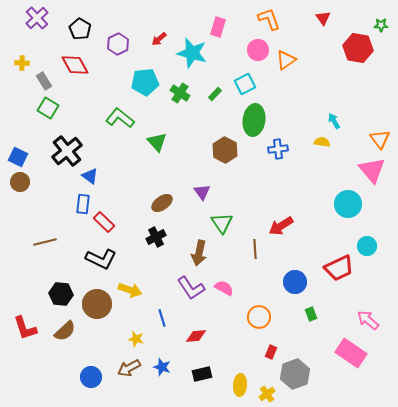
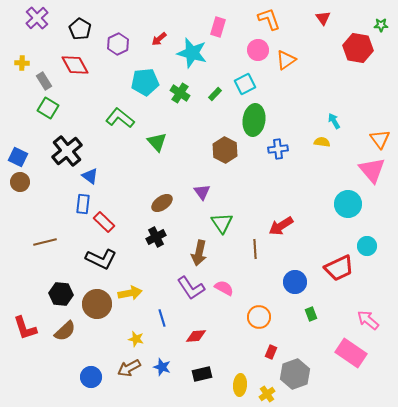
yellow arrow at (130, 290): moved 3 px down; rotated 30 degrees counterclockwise
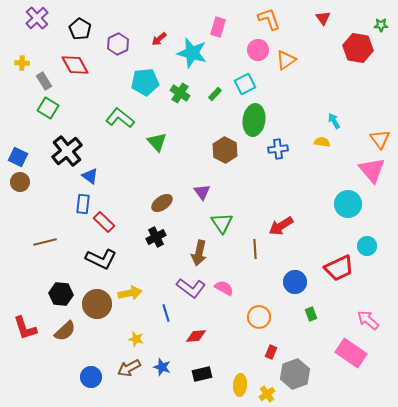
purple L-shape at (191, 288): rotated 20 degrees counterclockwise
blue line at (162, 318): moved 4 px right, 5 px up
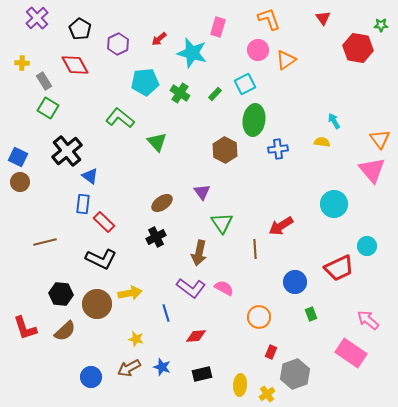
cyan circle at (348, 204): moved 14 px left
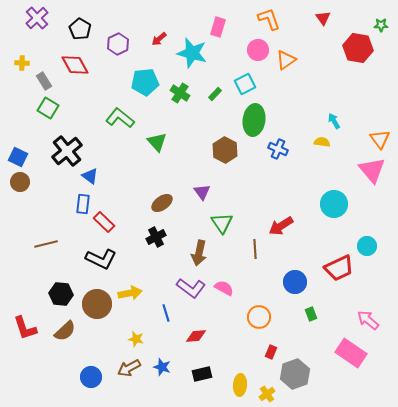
blue cross at (278, 149): rotated 30 degrees clockwise
brown line at (45, 242): moved 1 px right, 2 px down
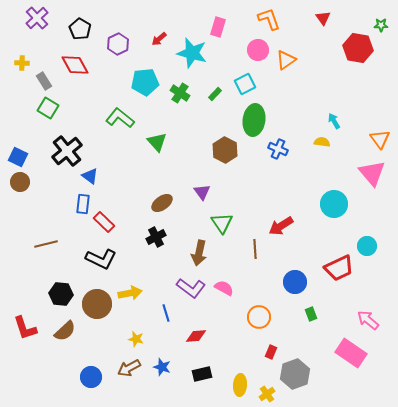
pink triangle at (372, 170): moved 3 px down
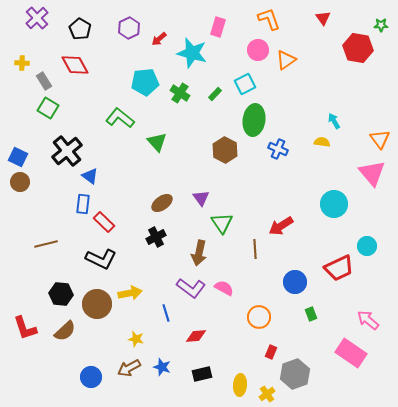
purple hexagon at (118, 44): moved 11 px right, 16 px up
purple triangle at (202, 192): moved 1 px left, 6 px down
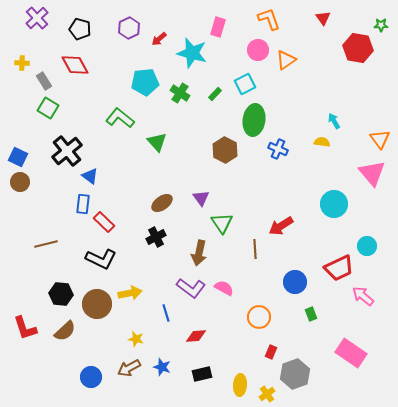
black pentagon at (80, 29): rotated 15 degrees counterclockwise
pink arrow at (368, 320): moved 5 px left, 24 px up
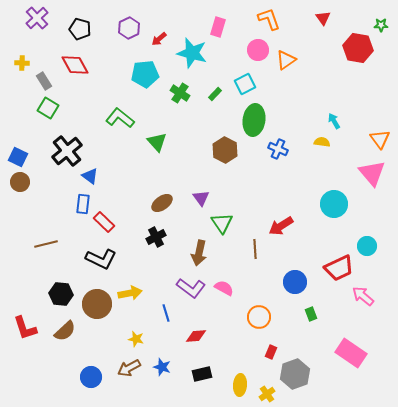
cyan pentagon at (145, 82): moved 8 px up
